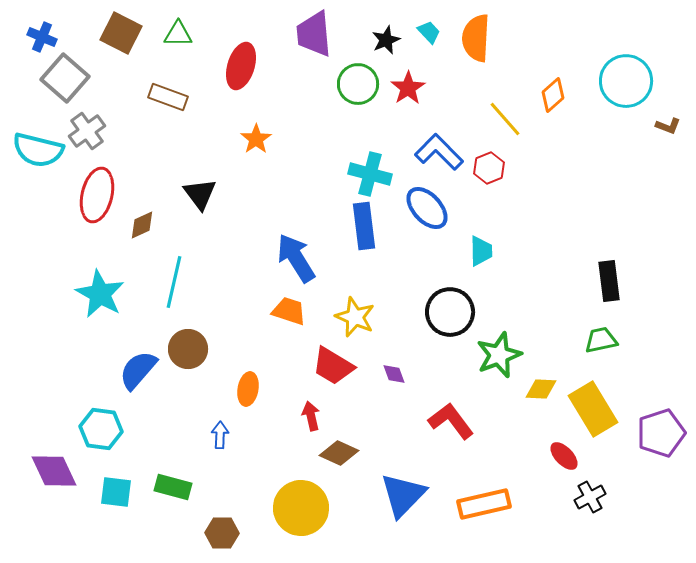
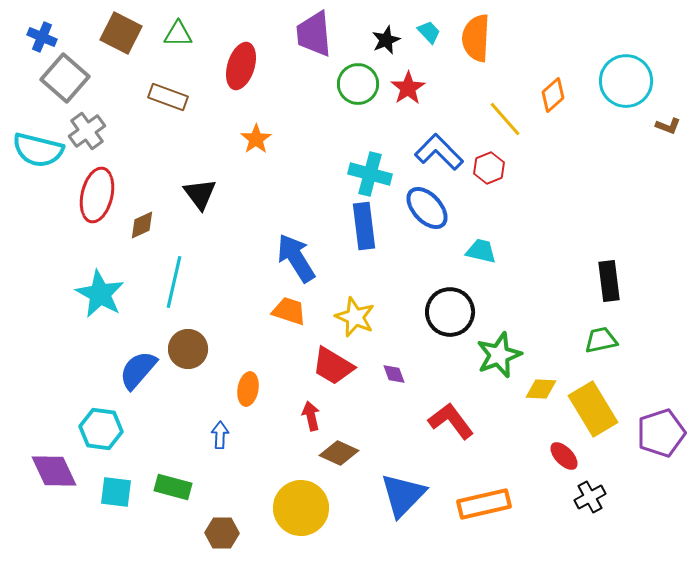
cyan trapezoid at (481, 251): rotated 76 degrees counterclockwise
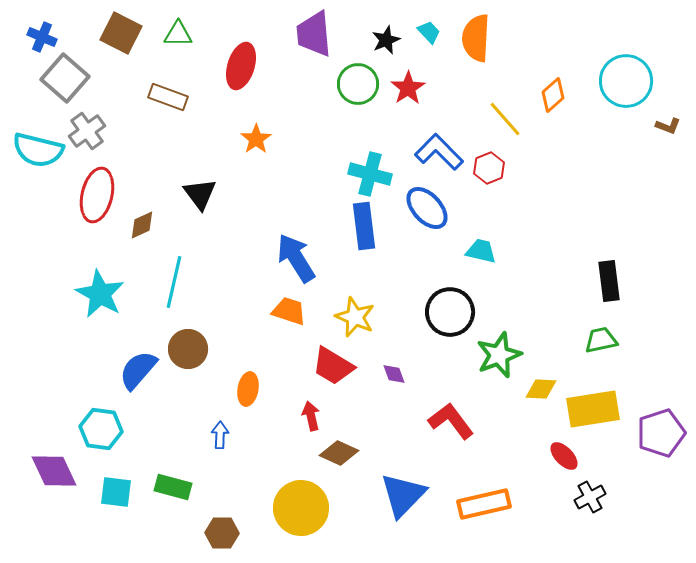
yellow rectangle at (593, 409): rotated 68 degrees counterclockwise
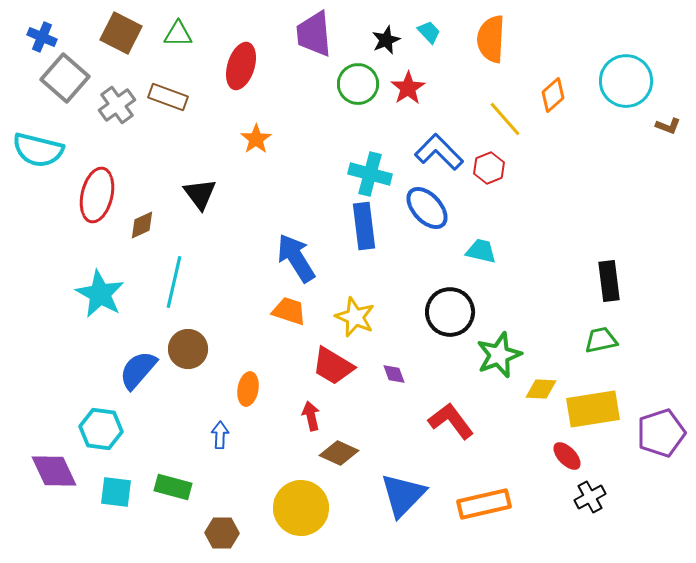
orange semicircle at (476, 38): moved 15 px right, 1 px down
gray cross at (87, 131): moved 30 px right, 26 px up
red ellipse at (564, 456): moved 3 px right
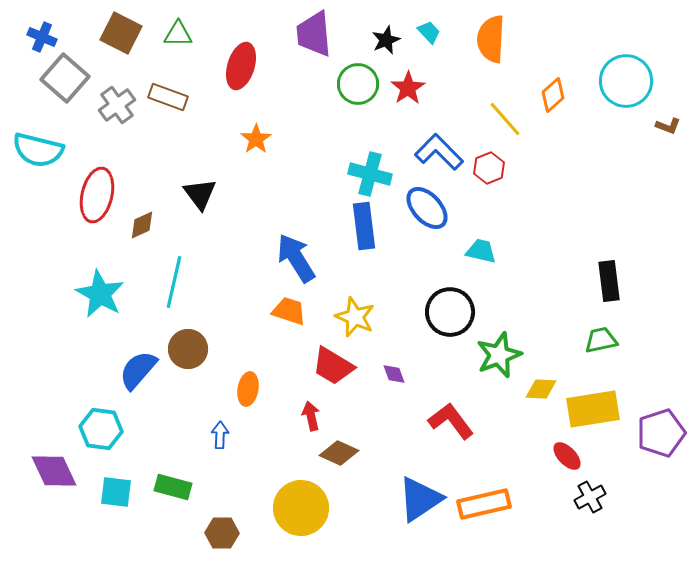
blue triangle at (403, 495): moved 17 px right, 4 px down; rotated 12 degrees clockwise
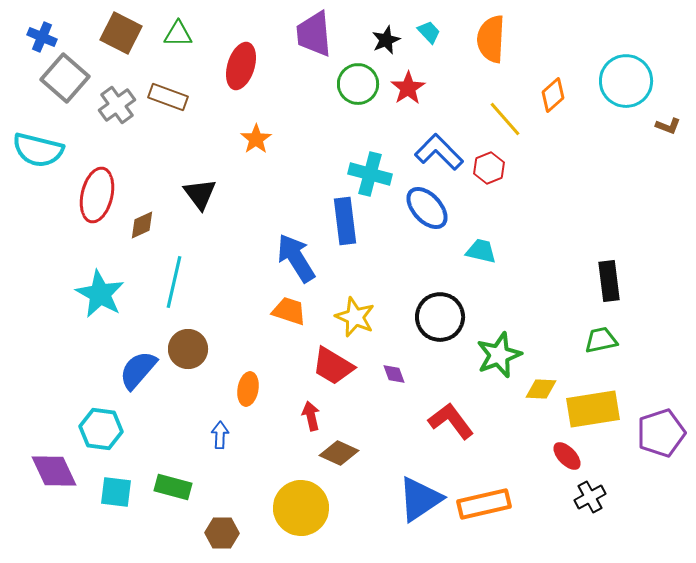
blue rectangle at (364, 226): moved 19 px left, 5 px up
black circle at (450, 312): moved 10 px left, 5 px down
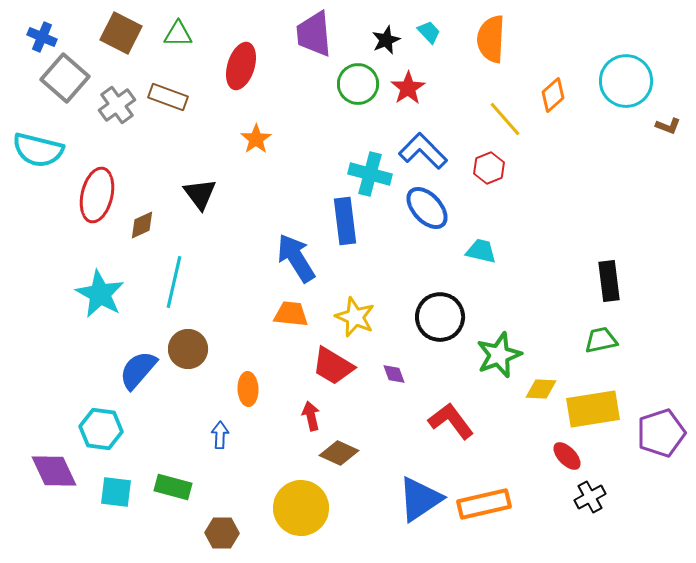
blue L-shape at (439, 152): moved 16 px left, 1 px up
orange trapezoid at (289, 311): moved 2 px right, 3 px down; rotated 12 degrees counterclockwise
orange ellipse at (248, 389): rotated 12 degrees counterclockwise
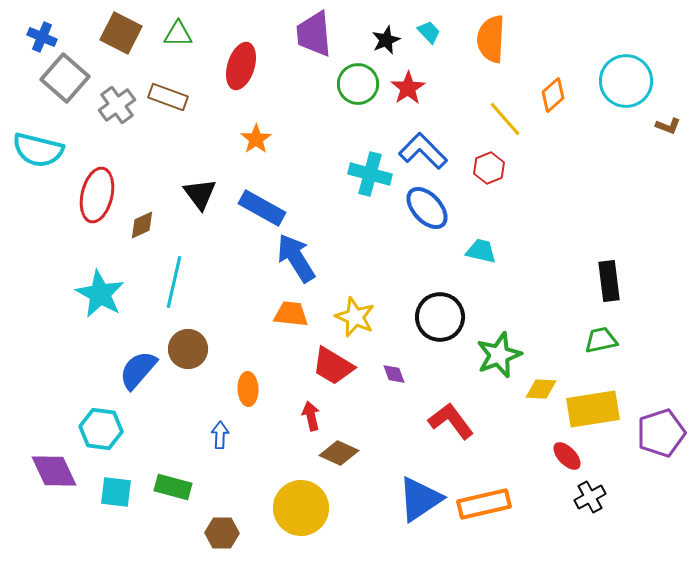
blue rectangle at (345, 221): moved 83 px left, 13 px up; rotated 54 degrees counterclockwise
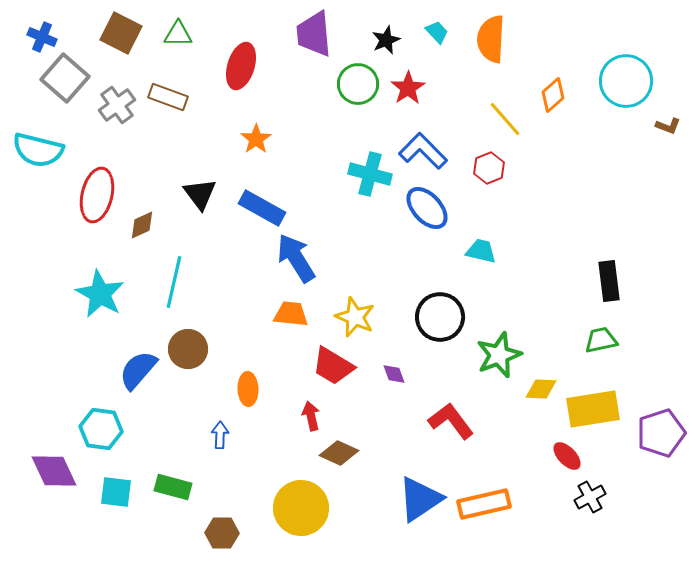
cyan trapezoid at (429, 32): moved 8 px right
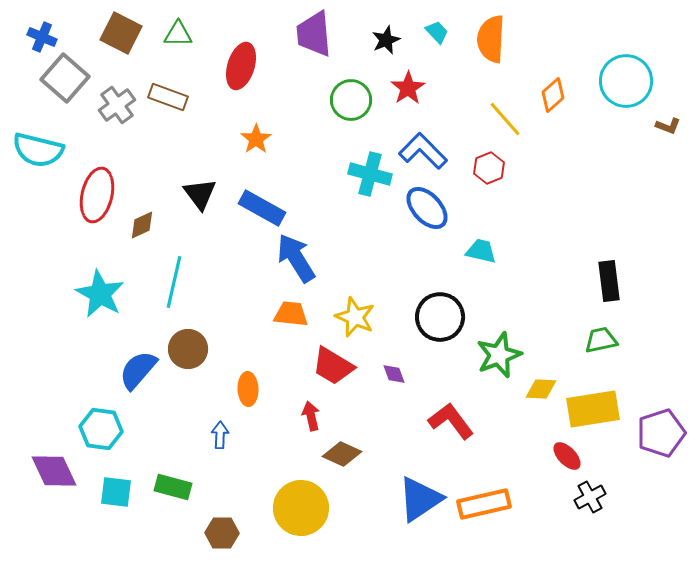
green circle at (358, 84): moved 7 px left, 16 px down
brown diamond at (339, 453): moved 3 px right, 1 px down
